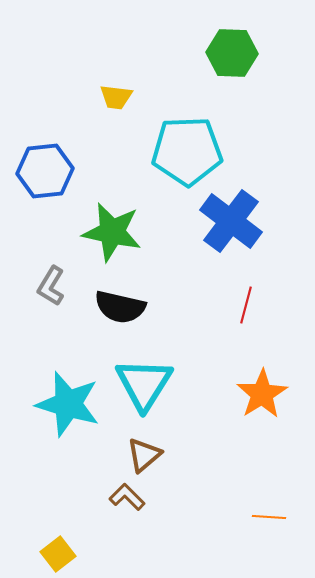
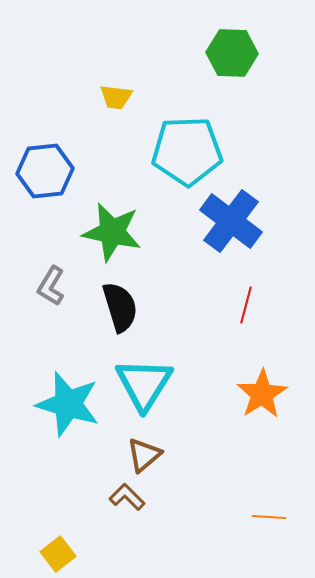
black semicircle: rotated 120 degrees counterclockwise
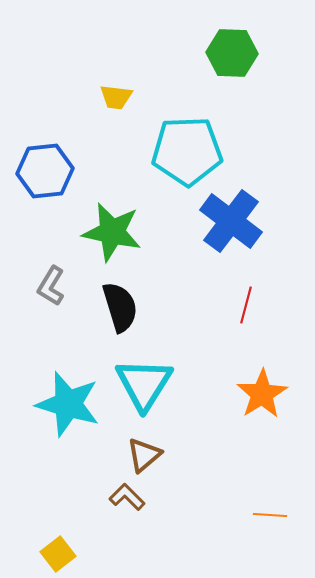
orange line: moved 1 px right, 2 px up
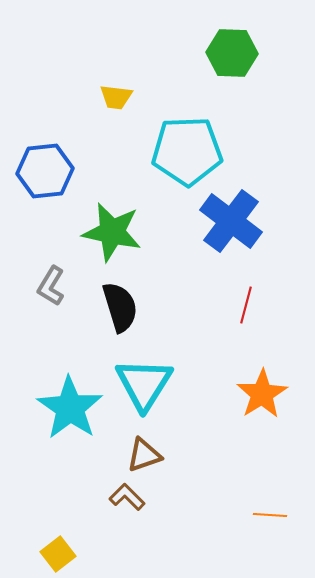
cyan star: moved 2 px right, 4 px down; rotated 18 degrees clockwise
brown triangle: rotated 21 degrees clockwise
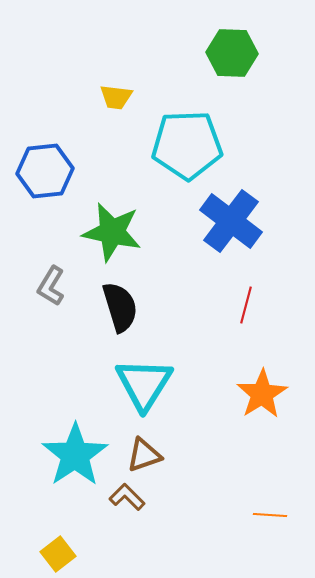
cyan pentagon: moved 6 px up
cyan star: moved 5 px right, 47 px down; rotated 4 degrees clockwise
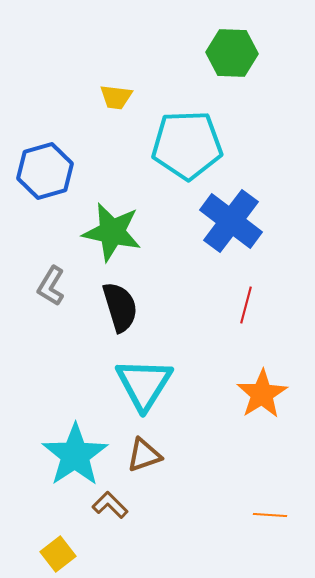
blue hexagon: rotated 10 degrees counterclockwise
brown L-shape: moved 17 px left, 8 px down
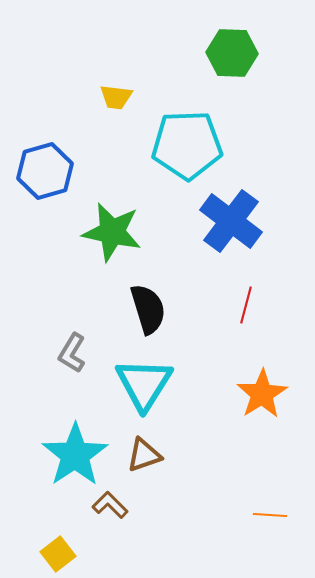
gray L-shape: moved 21 px right, 67 px down
black semicircle: moved 28 px right, 2 px down
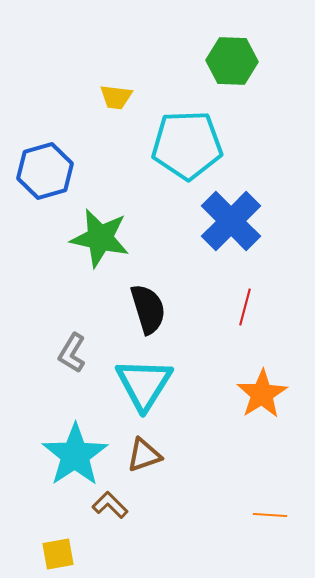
green hexagon: moved 8 px down
blue cross: rotated 8 degrees clockwise
green star: moved 12 px left, 6 px down
red line: moved 1 px left, 2 px down
yellow square: rotated 28 degrees clockwise
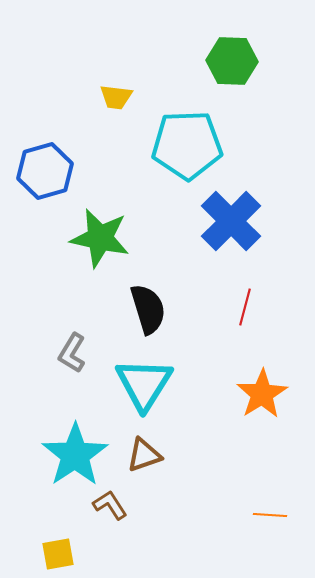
brown L-shape: rotated 12 degrees clockwise
